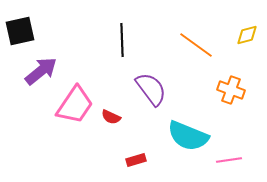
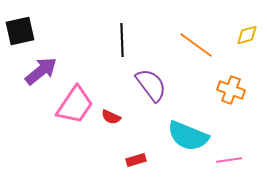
purple semicircle: moved 4 px up
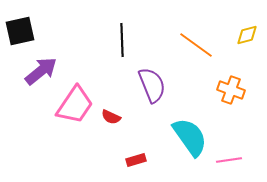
purple semicircle: moved 1 px right; rotated 15 degrees clockwise
cyan semicircle: moved 2 px right, 1 px down; rotated 147 degrees counterclockwise
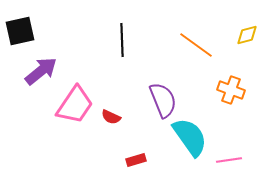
purple semicircle: moved 11 px right, 15 px down
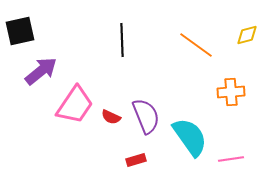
orange cross: moved 2 px down; rotated 24 degrees counterclockwise
purple semicircle: moved 17 px left, 16 px down
pink line: moved 2 px right, 1 px up
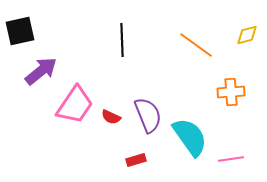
purple semicircle: moved 2 px right, 1 px up
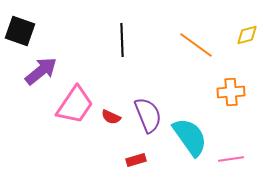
black square: rotated 32 degrees clockwise
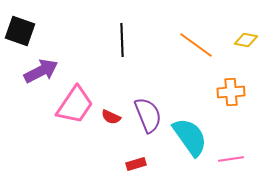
yellow diamond: moved 1 px left, 5 px down; rotated 25 degrees clockwise
purple arrow: rotated 12 degrees clockwise
red rectangle: moved 4 px down
